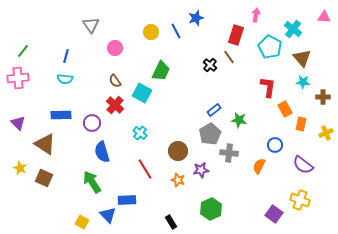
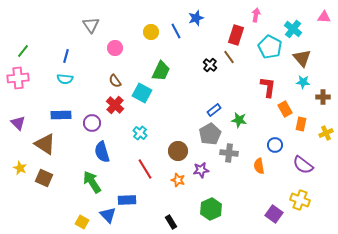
orange semicircle at (259, 166): rotated 35 degrees counterclockwise
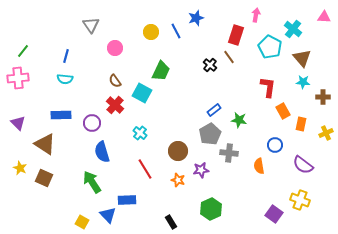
orange rectangle at (285, 109): moved 2 px left, 2 px down
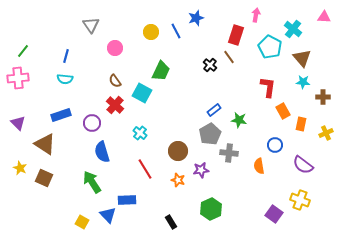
blue rectangle at (61, 115): rotated 18 degrees counterclockwise
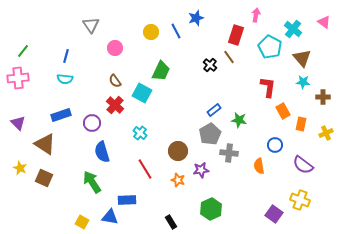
pink triangle at (324, 17): moved 5 px down; rotated 32 degrees clockwise
blue triangle at (108, 215): moved 2 px right, 2 px down; rotated 36 degrees counterclockwise
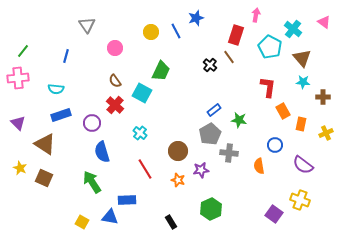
gray triangle at (91, 25): moved 4 px left
cyan semicircle at (65, 79): moved 9 px left, 10 px down
